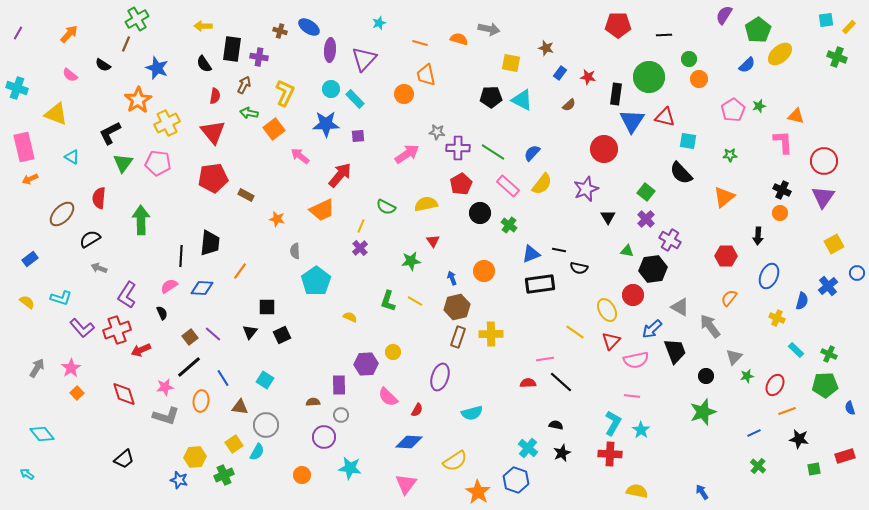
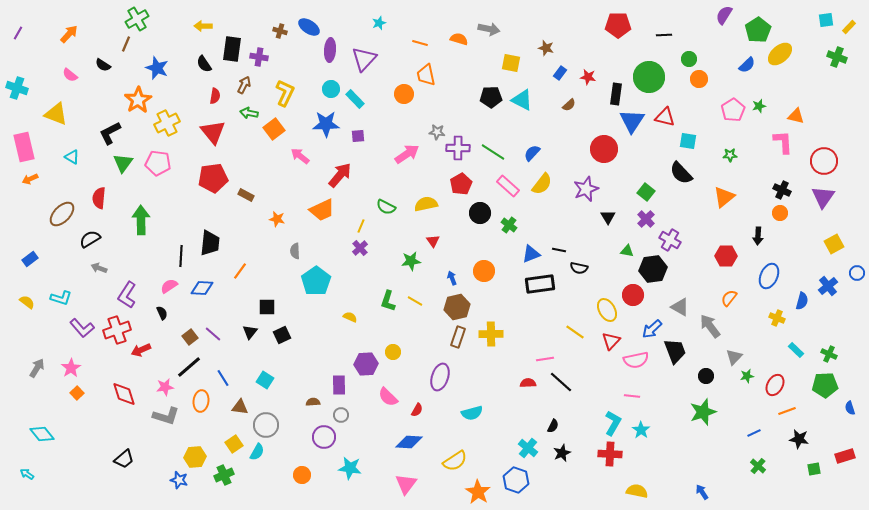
black semicircle at (556, 425): moved 3 px left, 1 px down; rotated 104 degrees clockwise
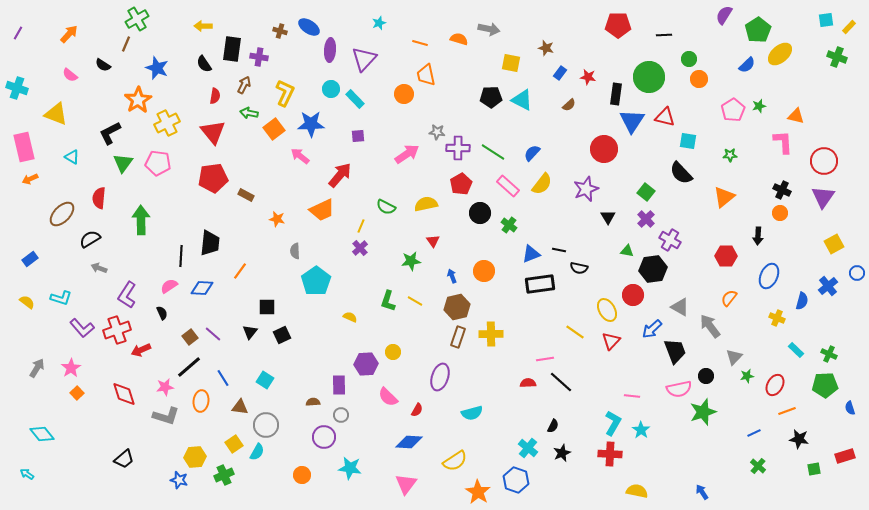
blue star at (326, 124): moved 15 px left
blue arrow at (452, 278): moved 2 px up
pink semicircle at (636, 360): moved 43 px right, 29 px down
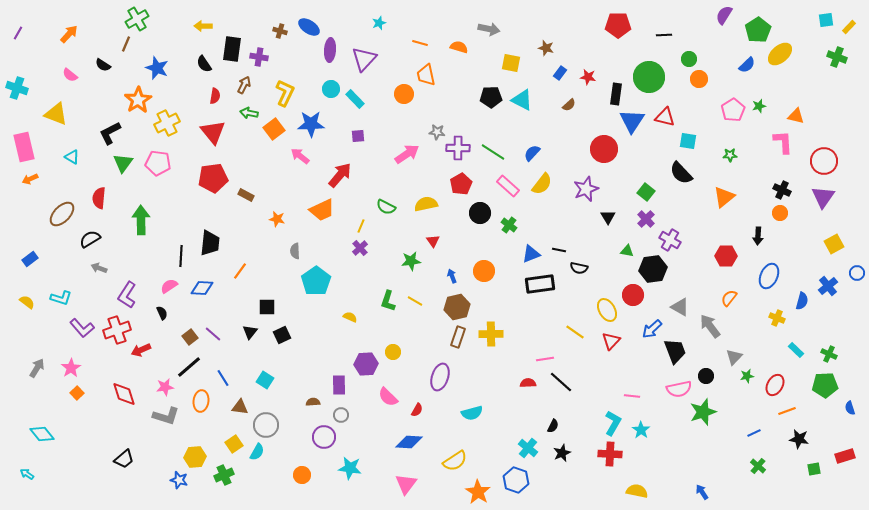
orange semicircle at (459, 39): moved 8 px down
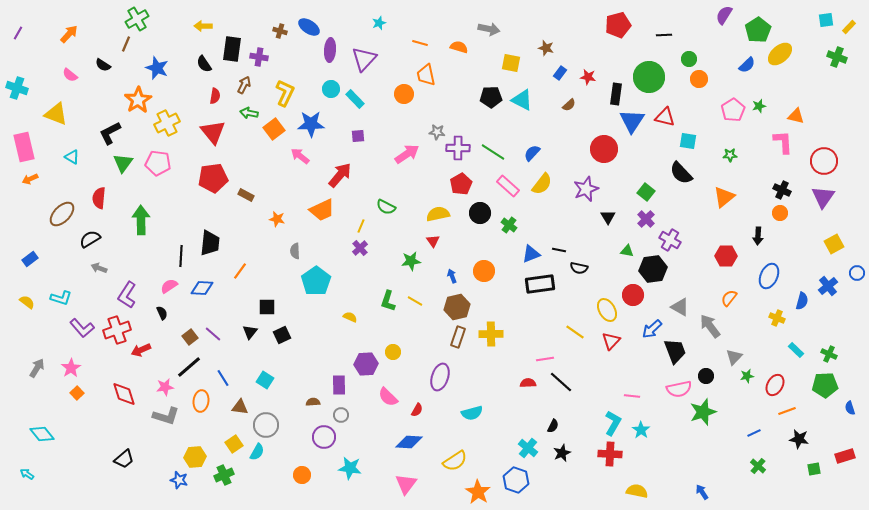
red pentagon at (618, 25): rotated 15 degrees counterclockwise
yellow semicircle at (426, 204): moved 12 px right, 10 px down
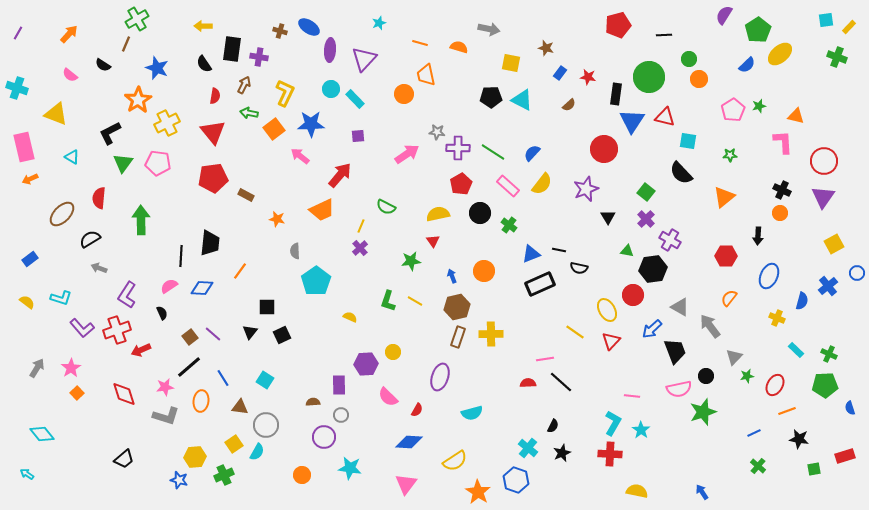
black rectangle at (540, 284): rotated 16 degrees counterclockwise
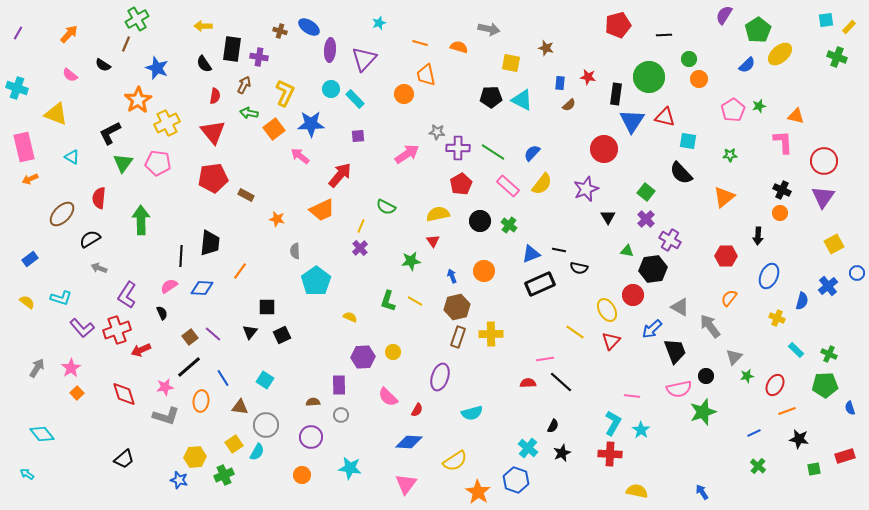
blue rectangle at (560, 73): moved 10 px down; rotated 32 degrees counterclockwise
black circle at (480, 213): moved 8 px down
purple hexagon at (366, 364): moved 3 px left, 7 px up
purple circle at (324, 437): moved 13 px left
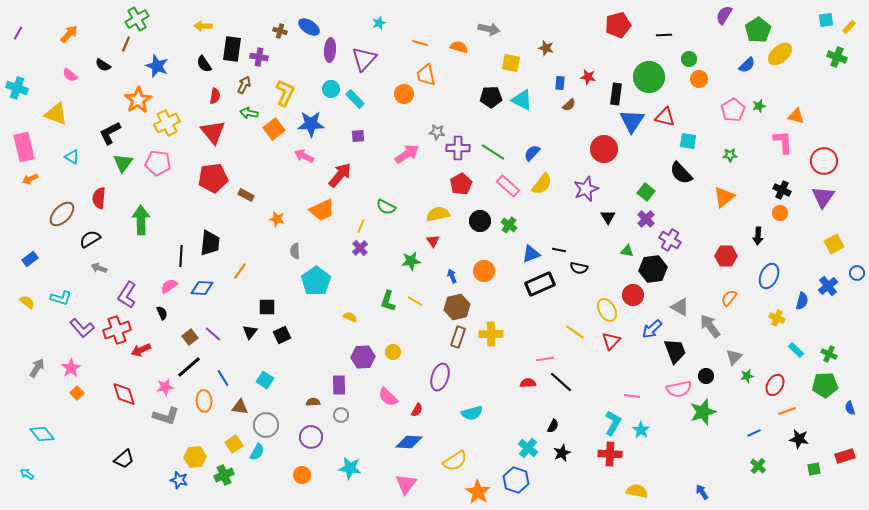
blue star at (157, 68): moved 2 px up
pink arrow at (300, 156): moved 4 px right; rotated 12 degrees counterclockwise
orange ellipse at (201, 401): moved 3 px right; rotated 10 degrees counterclockwise
